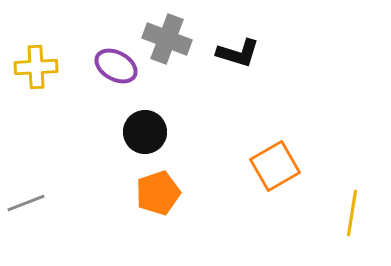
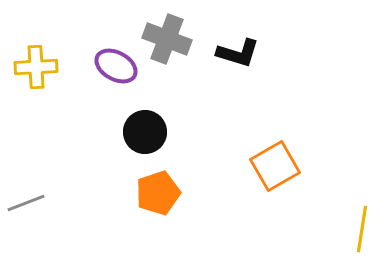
yellow line: moved 10 px right, 16 px down
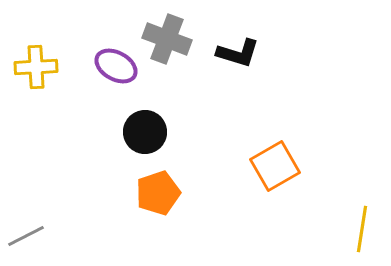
gray line: moved 33 px down; rotated 6 degrees counterclockwise
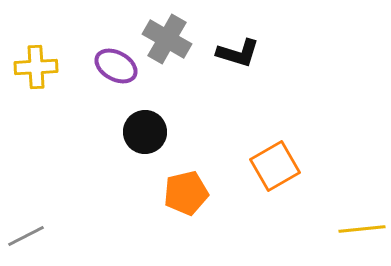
gray cross: rotated 9 degrees clockwise
orange pentagon: moved 28 px right; rotated 6 degrees clockwise
yellow line: rotated 75 degrees clockwise
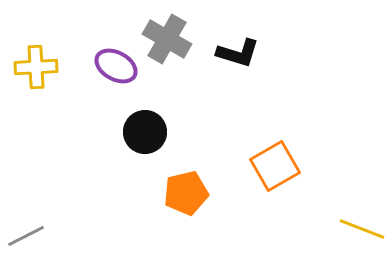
yellow line: rotated 27 degrees clockwise
